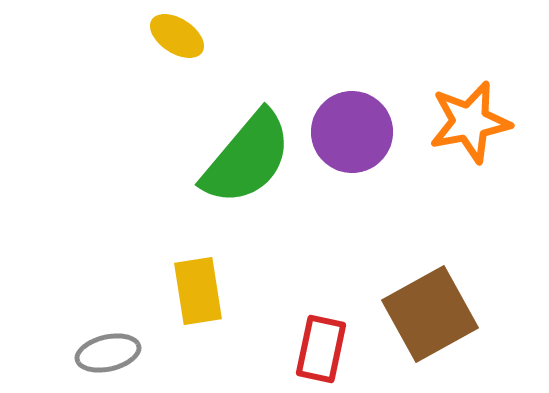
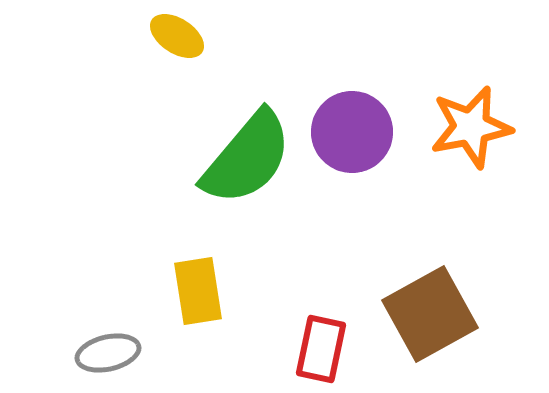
orange star: moved 1 px right, 5 px down
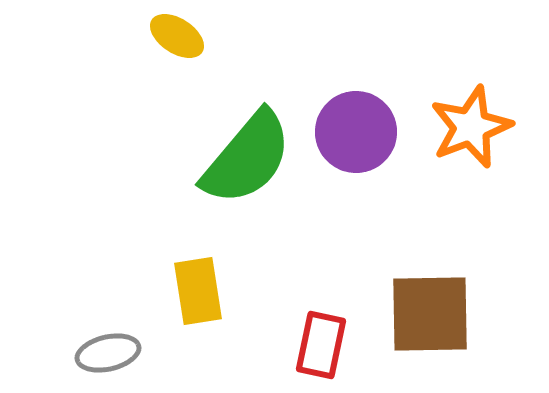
orange star: rotated 10 degrees counterclockwise
purple circle: moved 4 px right
brown square: rotated 28 degrees clockwise
red rectangle: moved 4 px up
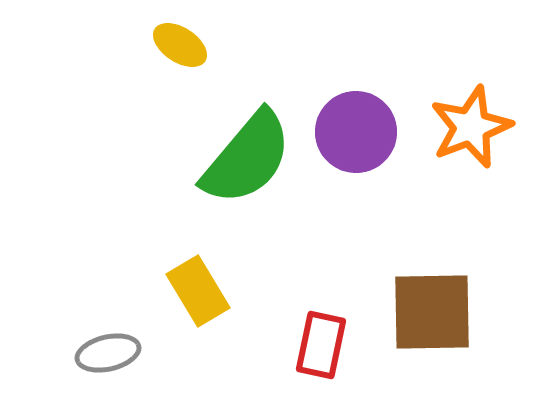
yellow ellipse: moved 3 px right, 9 px down
yellow rectangle: rotated 22 degrees counterclockwise
brown square: moved 2 px right, 2 px up
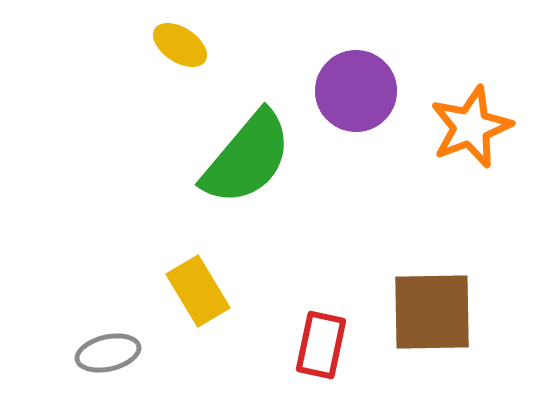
purple circle: moved 41 px up
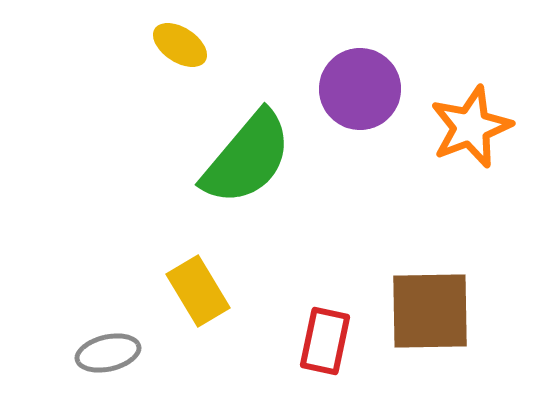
purple circle: moved 4 px right, 2 px up
brown square: moved 2 px left, 1 px up
red rectangle: moved 4 px right, 4 px up
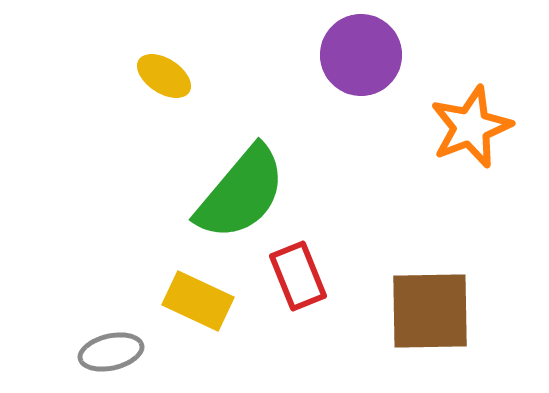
yellow ellipse: moved 16 px left, 31 px down
purple circle: moved 1 px right, 34 px up
green semicircle: moved 6 px left, 35 px down
yellow rectangle: moved 10 px down; rotated 34 degrees counterclockwise
red rectangle: moved 27 px left, 65 px up; rotated 34 degrees counterclockwise
gray ellipse: moved 3 px right, 1 px up
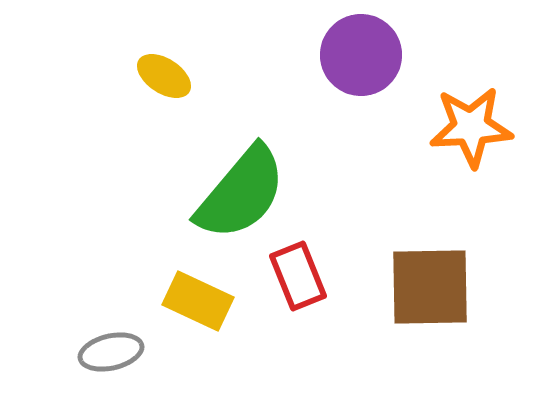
orange star: rotated 18 degrees clockwise
brown square: moved 24 px up
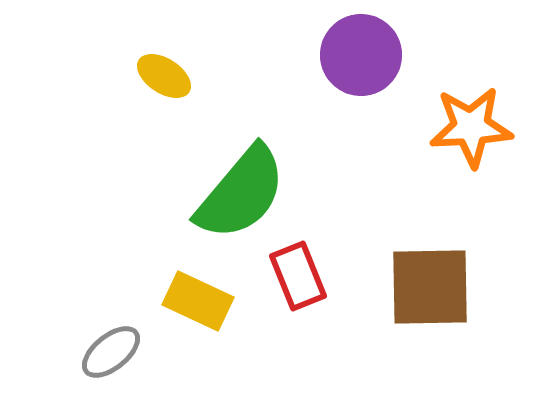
gray ellipse: rotated 26 degrees counterclockwise
